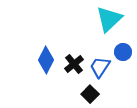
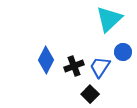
black cross: moved 2 px down; rotated 18 degrees clockwise
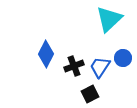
blue circle: moved 6 px down
blue diamond: moved 6 px up
black square: rotated 18 degrees clockwise
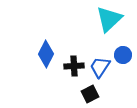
blue circle: moved 3 px up
black cross: rotated 18 degrees clockwise
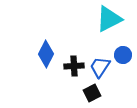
cyan triangle: rotated 16 degrees clockwise
black square: moved 2 px right, 1 px up
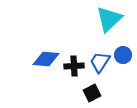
cyan triangle: rotated 16 degrees counterclockwise
blue diamond: moved 5 px down; rotated 68 degrees clockwise
blue trapezoid: moved 5 px up
